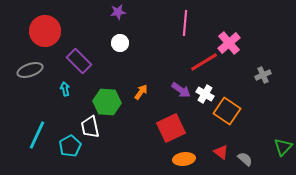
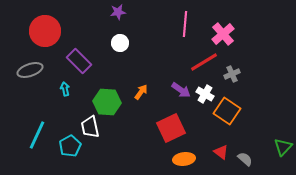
pink line: moved 1 px down
pink cross: moved 6 px left, 9 px up
gray cross: moved 31 px left, 1 px up
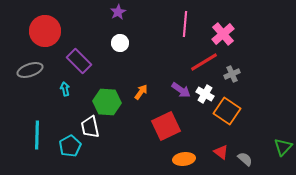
purple star: rotated 21 degrees counterclockwise
red square: moved 5 px left, 2 px up
cyan line: rotated 24 degrees counterclockwise
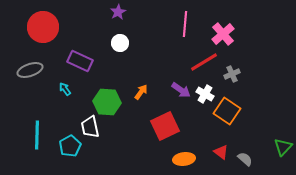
red circle: moved 2 px left, 4 px up
purple rectangle: moved 1 px right; rotated 20 degrees counterclockwise
cyan arrow: rotated 24 degrees counterclockwise
red square: moved 1 px left
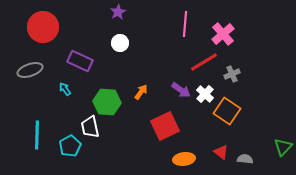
white cross: rotated 12 degrees clockwise
gray semicircle: rotated 35 degrees counterclockwise
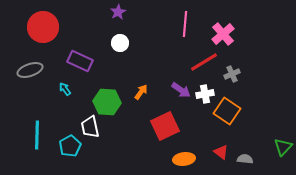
white cross: rotated 36 degrees clockwise
